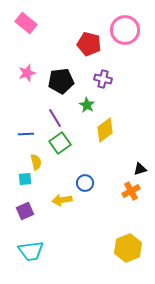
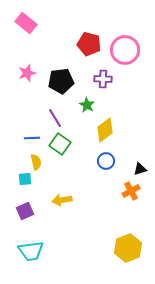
pink circle: moved 20 px down
purple cross: rotated 12 degrees counterclockwise
blue line: moved 6 px right, 4 px down
green square: moved 1 px down; rotated 20 degrees counterclockwise
blue circle: moved 21 px right, 22 px up
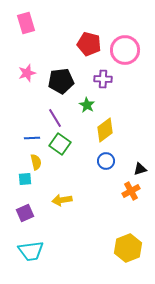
pink rectangle: rotated 35 degrees clockwise
purple square: moved 2 px down
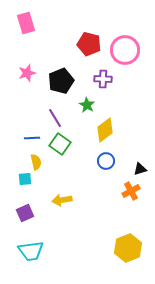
black pentagon: rotated 15 degrees counterclockwise
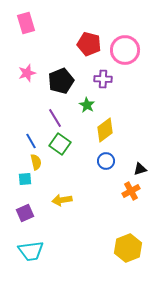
blue line: moved 1 px left, 3 px down; rotated 63 degrees clockwise
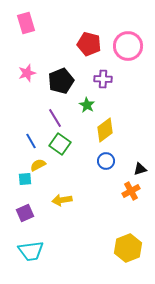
pink circle: moved 3 px right, 4 px up
yellow semicircle: moved 2 px right, 3 px down; rotated 105 degrees counterclockwise
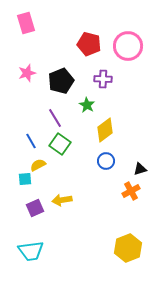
purple square: moved 10 px right, 5 px up
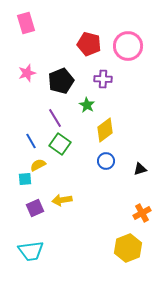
orange cross: moved 11 px right, 22 px down
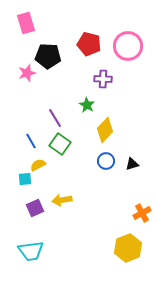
black pentagon: moved 13 px left, 25 px up; rotated 25 degrees clockwise
yellow diamond: rotated 10 degrees counterclockwise
black triangle: moved 8 px left, 5 px up
